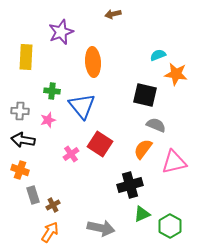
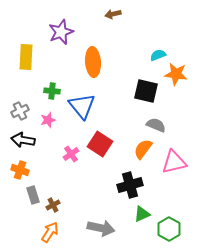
black square: moved 1 px right, 4 px up
gray cross: rotated 30 degrees counterclockwise
green hexagon: moved 1 px left, 3 px down
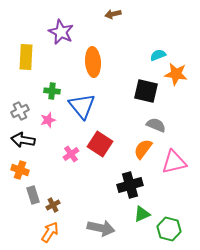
purple star: rotated 25 degrees counterclockwise
green hexagon: rotated 15 degrees counterclockwise
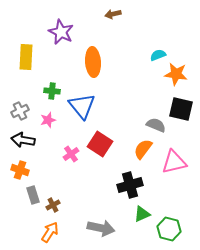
black square: moved 35 px right, 18 px down
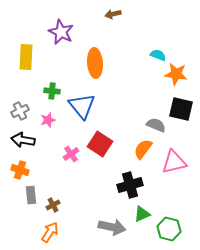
cyan semicircle: rotated 42 degrees clockwise
orange ellipse: moved 2 px right, 1 px down
gray rectangle: moved 2 px left; rotated 12 degrees clockwise
gray arrow: moved 11 px right, 1 px up
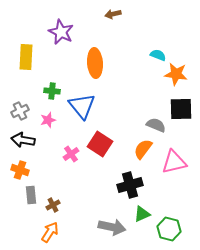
black square: rotated 15 degrees counterclockwise
